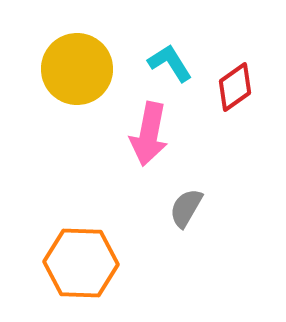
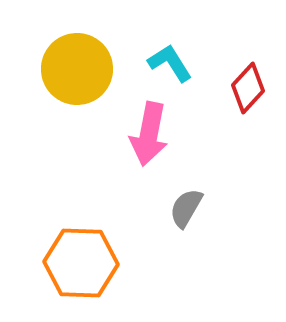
red diamond: moved 13 px right, 1 px down; rotated 12 degrees counterclockwise
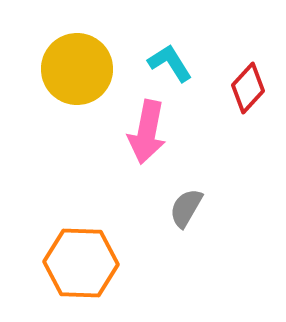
pink arrow: moved 2 px left, 2 px up
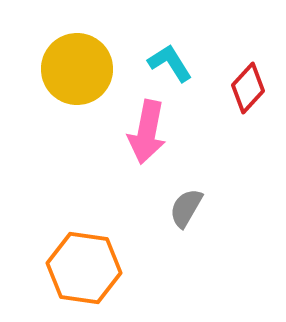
orange hexagon: moved 3 px right, 5 px down; rotated 6 degrees clockwise
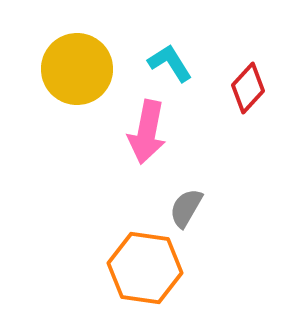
orange hexagon: moved 61 px right
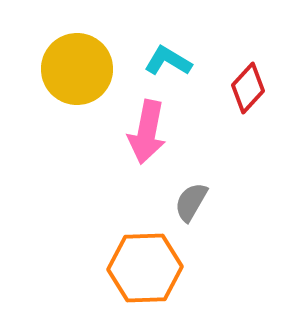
cyan L-shape: moved 2 px left, 2 px up; rotated 27 degrees counterclockwise
gray semicircle: moved 5 px right, 6 px up
orange hexagon: rotated 10 degrees counterclockwise
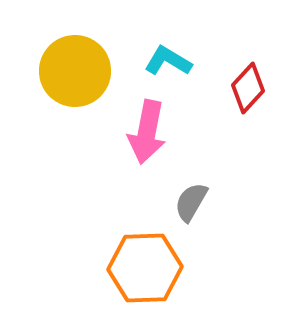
yellow circle: moved 2 px left, 2 px down
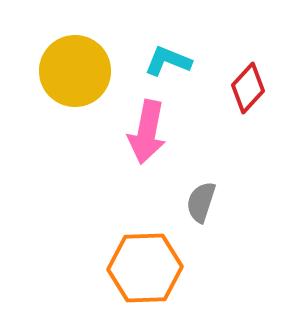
cyan L-shape: rotated 9 degrees counterclockwise
gray semicircle: moved 10 px right; rotated 12 degrees counterclockwise
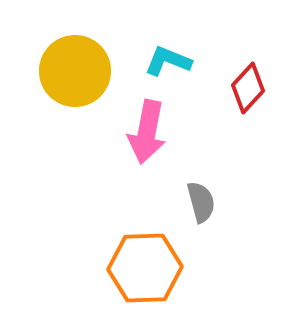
gray semicircle: rotated 147 degrees clockwise
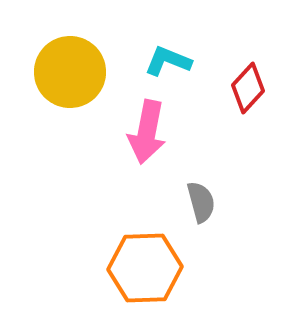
yellow circle: moved 5 px left, 1 px down
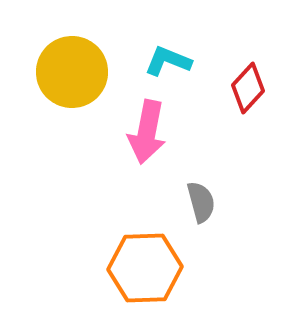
yellow circle: moved 2 px right
